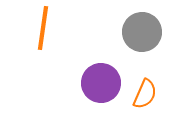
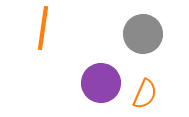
gray circle: moved 1 px right, 2 px down
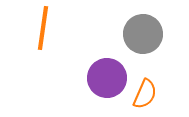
purple circle: moved 6 px right, 5 px up
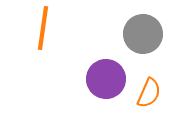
purple circle: moved 1 px left, 1 px down
orange semicircle: moved 4 px right, 1 px up
